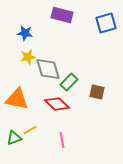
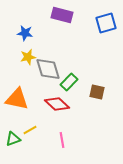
green triangle: moved 1 px left, 1 px down
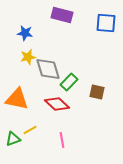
blue square: rotated 20 degrees clockwise
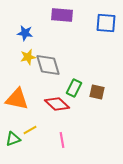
purple rectangle: rotated 10 degrees counterclockwise
gray diamond: moved 4 px up
green rectangle: moved 5 px right, 6 px down; rotated 18 degrees counterclockwise
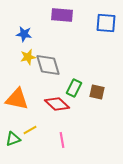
blue star: moved 1 px left, 1 px down
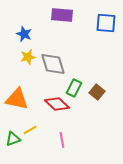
blue star: rotated 14 degrees clockwise
gray diamond: moved 5 px right, 1 px up
brown square: rotated 28 degrees clockwise
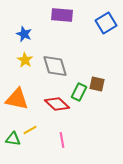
blue square: rotated 35 degrees counterclockwise
yellow star: moved 3 px left, 3 px down; rotated 28 degrees counterclockwise
gray diamond: moved 2 px right, 2 px down
green rectangle: moved 5 px right, 4 px down
brown square: moved 8 px up; rotated 28 degrees counterclockwise
green triangle: rotated 28 degrees clockwise
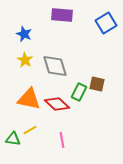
orange triangle: moved 12 px right
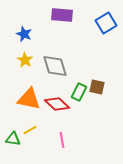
brown square: moved 3 px down
